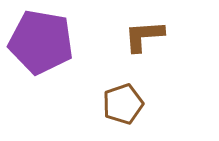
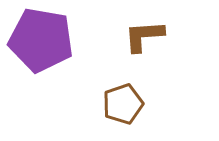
purple pentagon: moved 2 px up
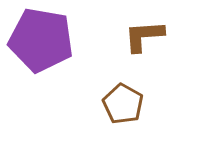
brown pentagon: rotated 24 degrees counterclockwise
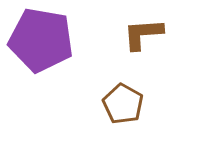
brown L-shape: moved 1 px left, 2 px up
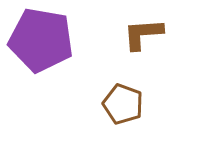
brown pentagon: rotated 9 degrees counterclockwise
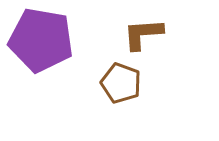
brown pentagon: moved 2 px left, 21 px up
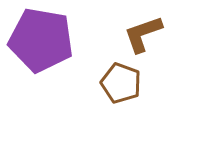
brown L-shape: rotated 15 degrees counterclockwise
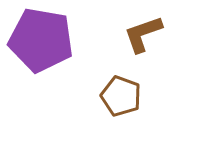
brown pentagon: moved 13 px down
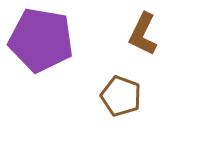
brown L-shape: rotated 45 degrees counterclockwise
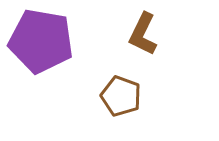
purple pentagon: moved 1 px down
